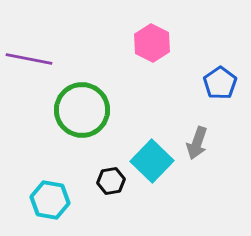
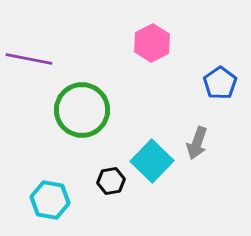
pink hexagon: rotated 6 degrees clockwise
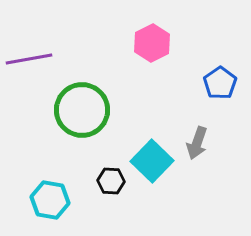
purple line: rotated 21 degrees counterclockwise
black hexagon: rotated 12 degrees clockwise
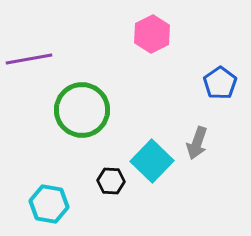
pink hexagon: moved 9 px up
cyan hexagon: moved 1 px left, 4 px down
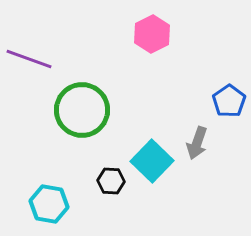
purple line: rotated 30 degrees clockwise
blue pentagon: moved 9 px right, 18 px down
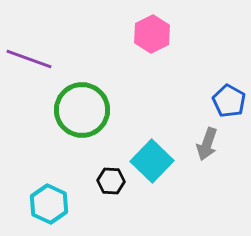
blue pentagon: rotated 8 degrees counterclockwise
gray arrow: moved 10 px right, 1 px down
cyan hexagon: rotated 15 degrees clockwise
